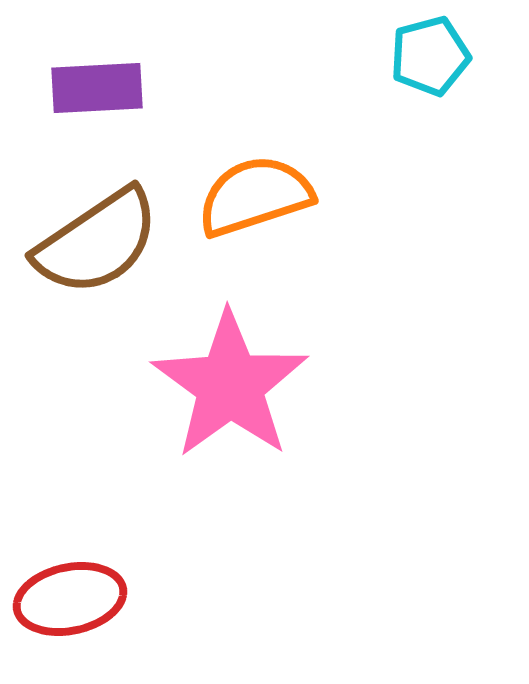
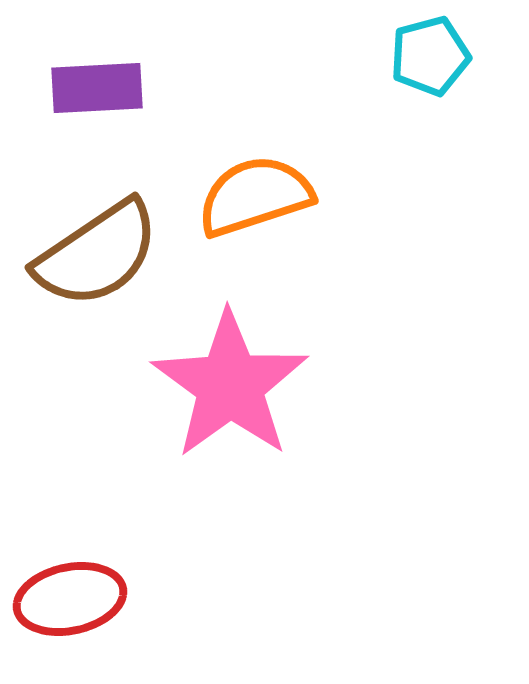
brown semicircle: moved 12 px down
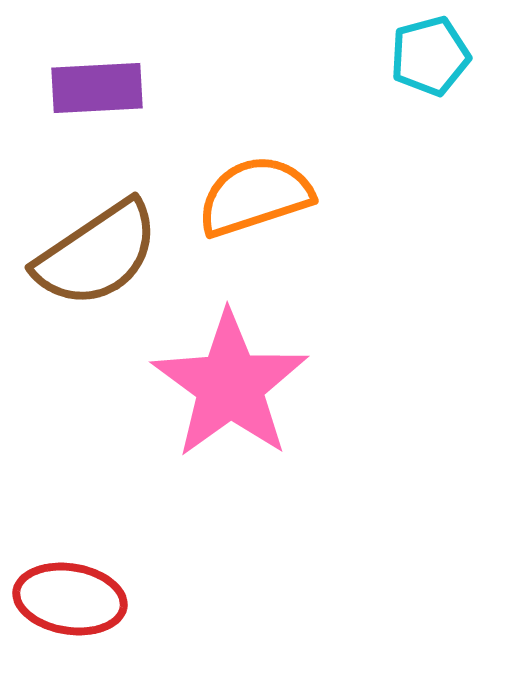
red ellipse: rotated 21 degrees clockwise
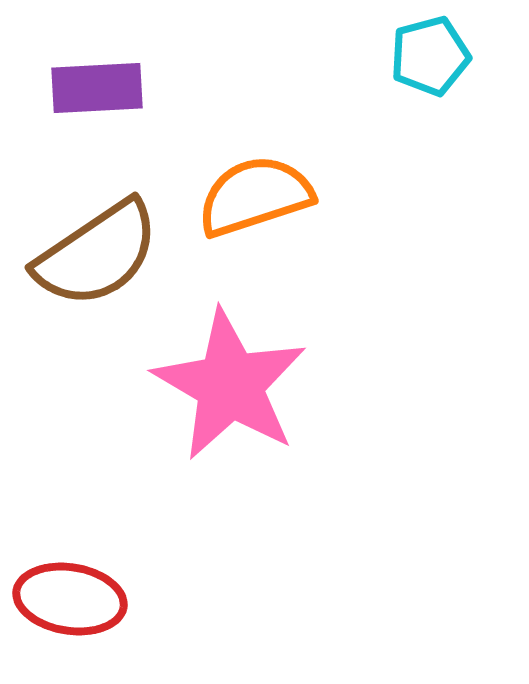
pink star: rotated 6 degrees counterclockwise
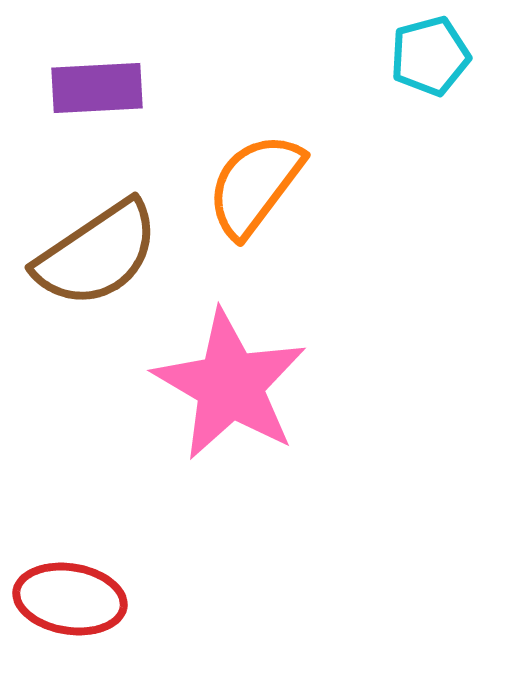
orange semicircle: moved 11 px up; rotated 35 degrees counterclockwise
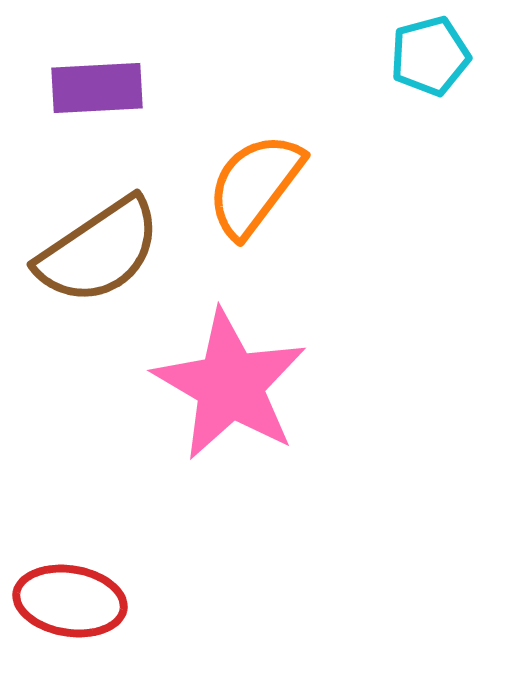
brown semicircle: moved 2 px right, 3 px up
red ellipse: moved 2 px down
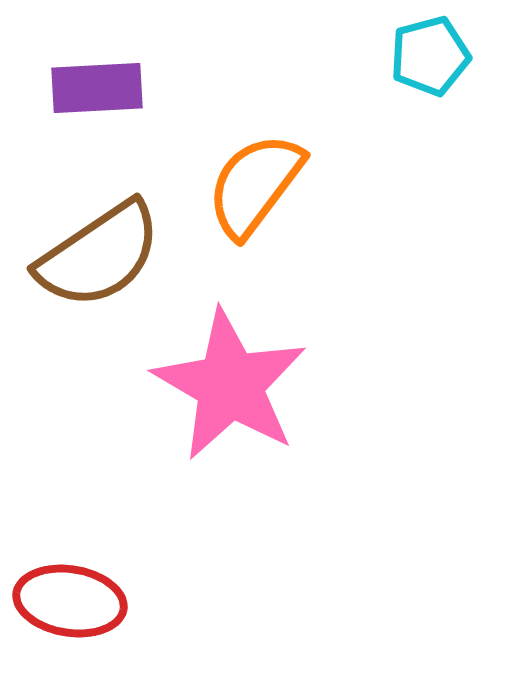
brown semicircle: moved 4 px down
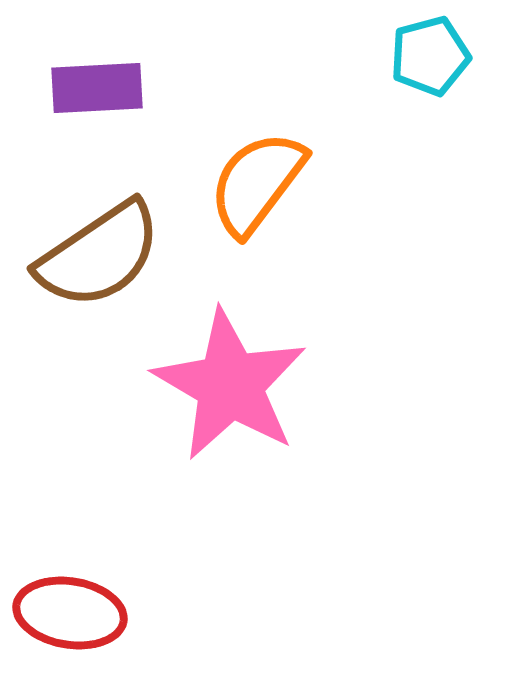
orange semicircle: moved 2 px right, 2 px up
red ellipse: moved 12 px down
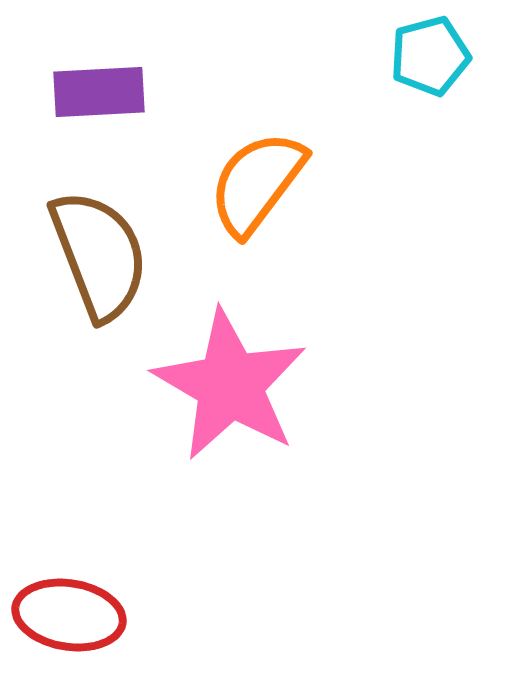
purple rectangle: moved 2 px right, 4 px down
brown semicircle: rotated 77 degrees counterclockwise
red ellipse: moved 1 px left, 2 px down
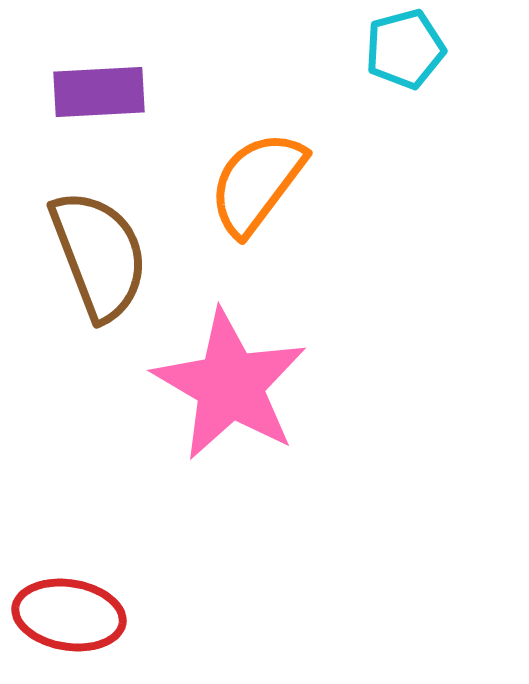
cyan pentagon: moved 25 px left, 7 px up
